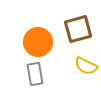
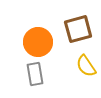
yellow semicircle: rotated 30 degrees clockwise
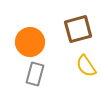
orange circle: moved 8 px left
gray rectangle: rotated 25 degrees clockwise
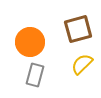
yellow semicircle: moved 4 px left, 2 px up; rotated 80 degrees clockwise
gray rectangle: moved 1 px down
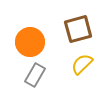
gray rectangle: rotated 15 degrees clockwise
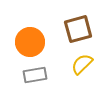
gray rectangle: rotated 50 degrees clockwise
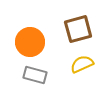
yellow semicircle: rotated 20 degrees clockwise
gray rectangle: rotated 25 degrees clockwise
